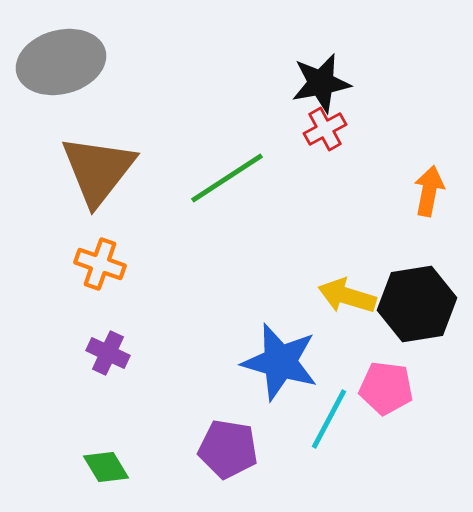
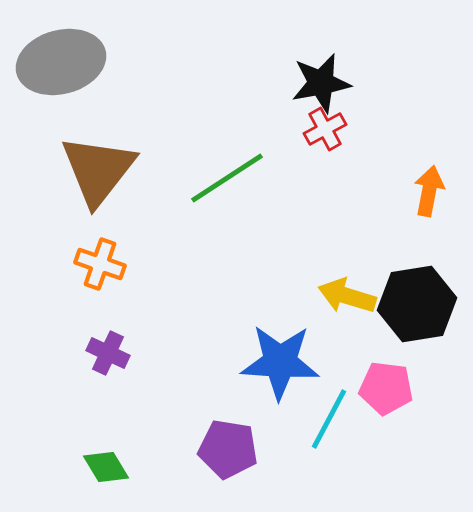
blue star: rotated 12 degrees counterclockwise
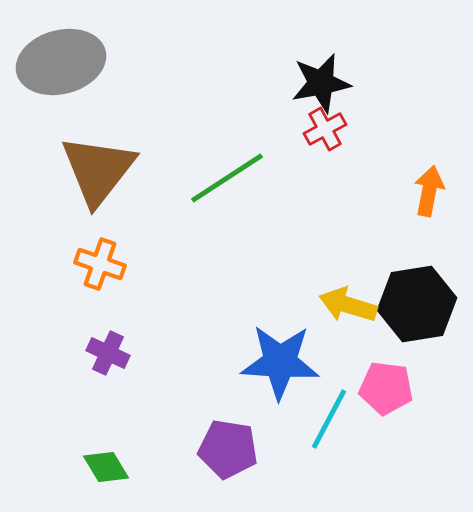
yellow arrow: moved 1 px right, 9 px down
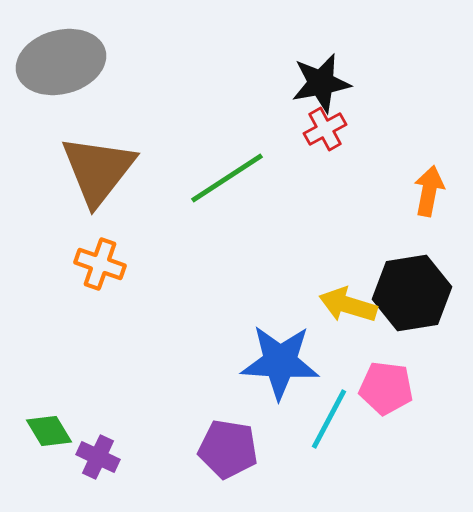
black hexagon: moved 5 px left, 11 px up
purple cross: moved 10 px left, 104 px down
green diamond: moved 57 px left, 36 px up
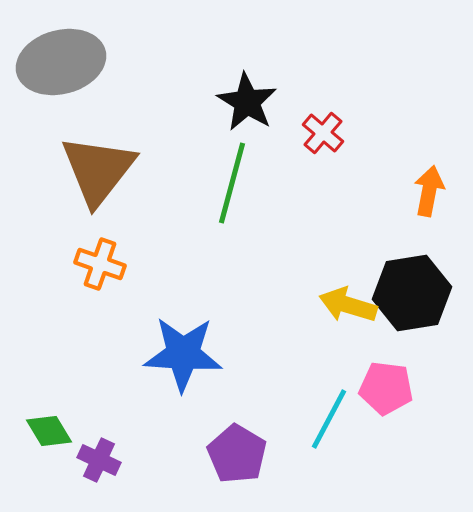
black star: moved 74 px left, 19 px down; rotated 30 degrees counterclockwise
red cross: moved 2 px left, 4 px down; rotated 21 degrees counterclockwise
green line: moved 5 px right, 5 px down; rotated 42 degrees counterclockwise
blue star: moved 97 px left, 8 px up
purple pentagon: moved 9 px right, 5 px down; rotated 22 degrees clockwise
purple cross: moved 1 px right, 3 px down
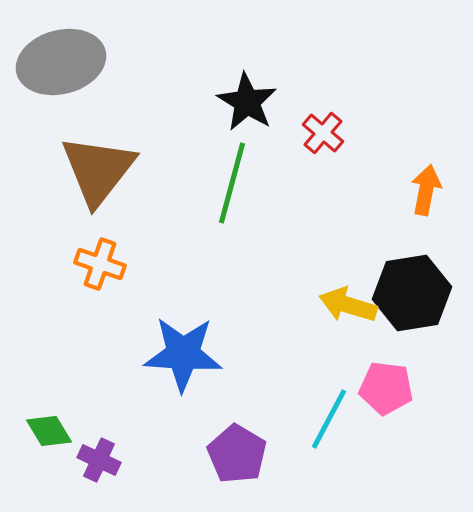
orange arrow: moved 3 px left, 1 px up
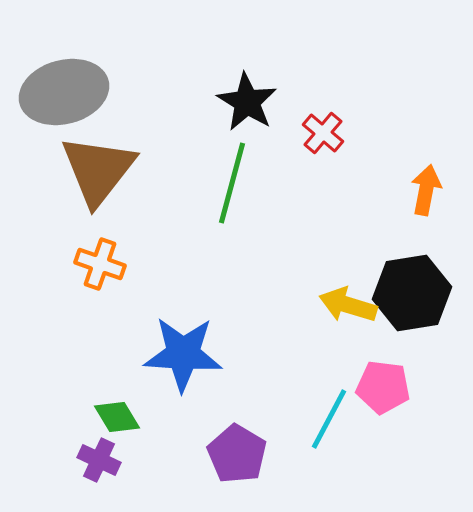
gray ellipse: moved 3 px right, 30 px down
pink pentagon: moved 3 px left, 1 px up
green diamond: moved 68 px right, 14 px up
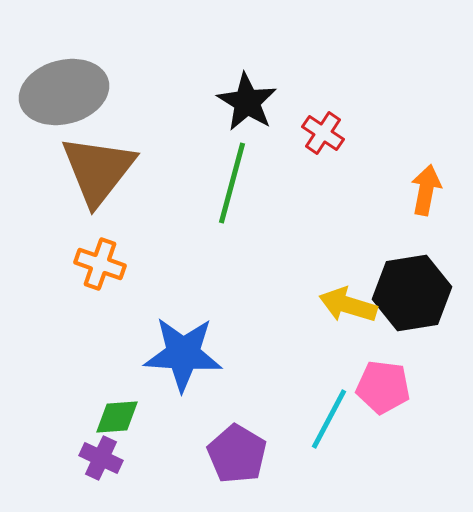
red cross: rotated 6 degrees counterclockwise
green diamond: rotated 63 degrees counterclockwise
purple cross: moved 2 px right, 2 px up
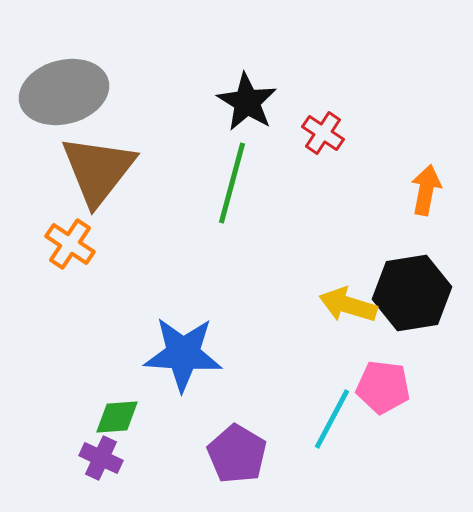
orange cross: moved 30 px left, 20 px up; rotated 15 degrees clockwise
cyan line: moved 3 px right
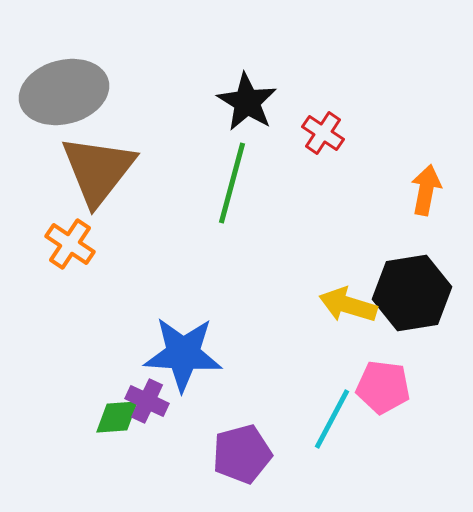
purple pentagon: moved 5 px right; rotated 26 degrees clockwise
purple cross: moved 46 px right, 57 px up
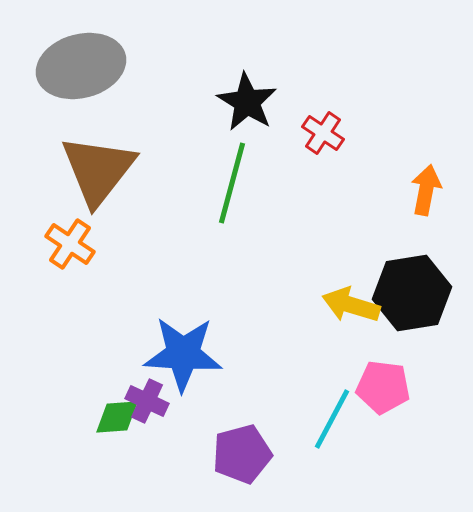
gray ellipse: moved 17 px right, 26 px up
yellow arrow: moved 3 px right
